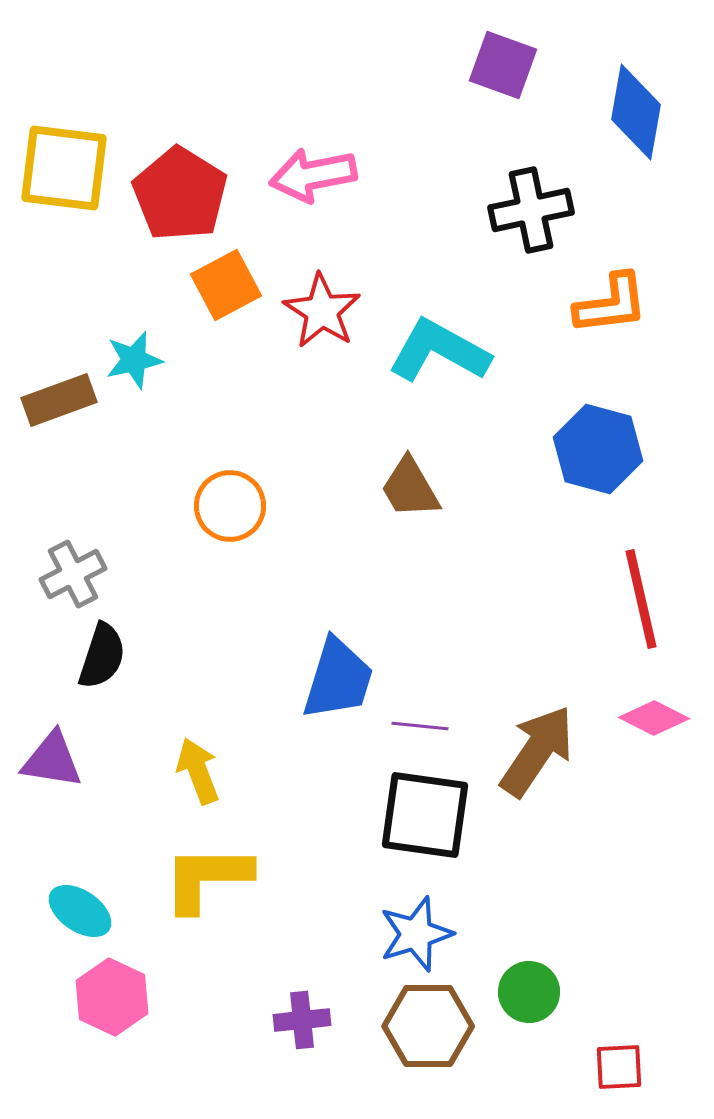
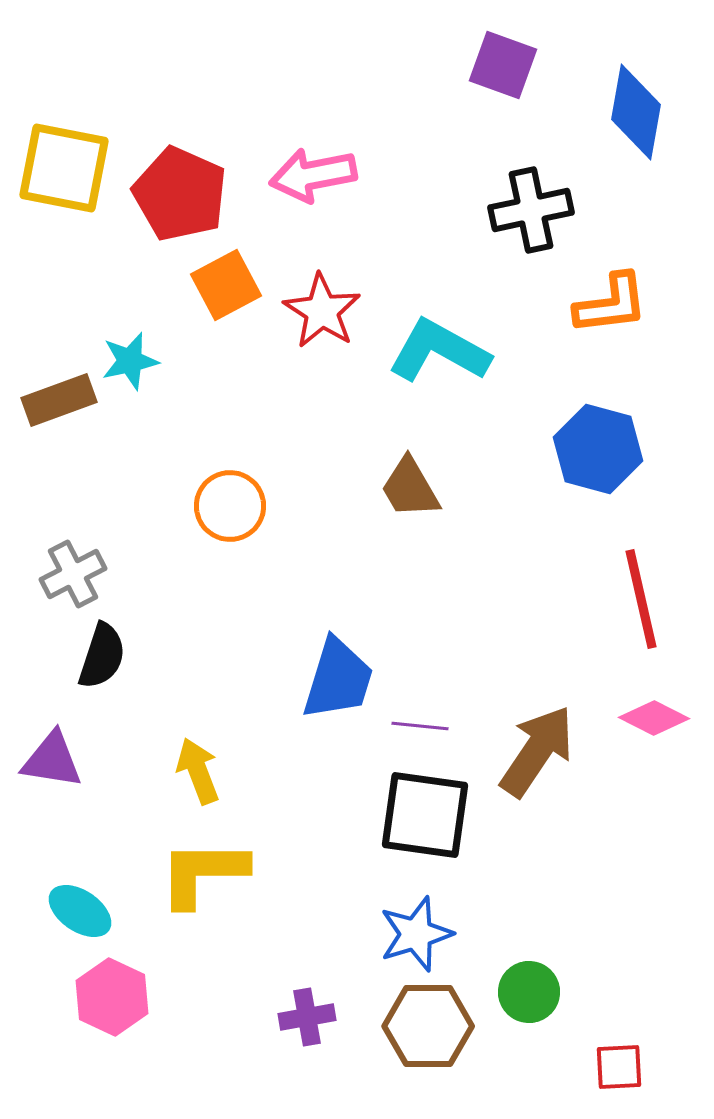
yellow square: rotated 4 degrees clockwise
red pentagon: rotated 8 degrees counterclockwise
cyan star: moved 4 px left, 1 px down
yellow L-shape: moved 4 px left, 5 px up
purple cross: moved 5 px right, 3 px up; rotated 4 degrees counterclockwise
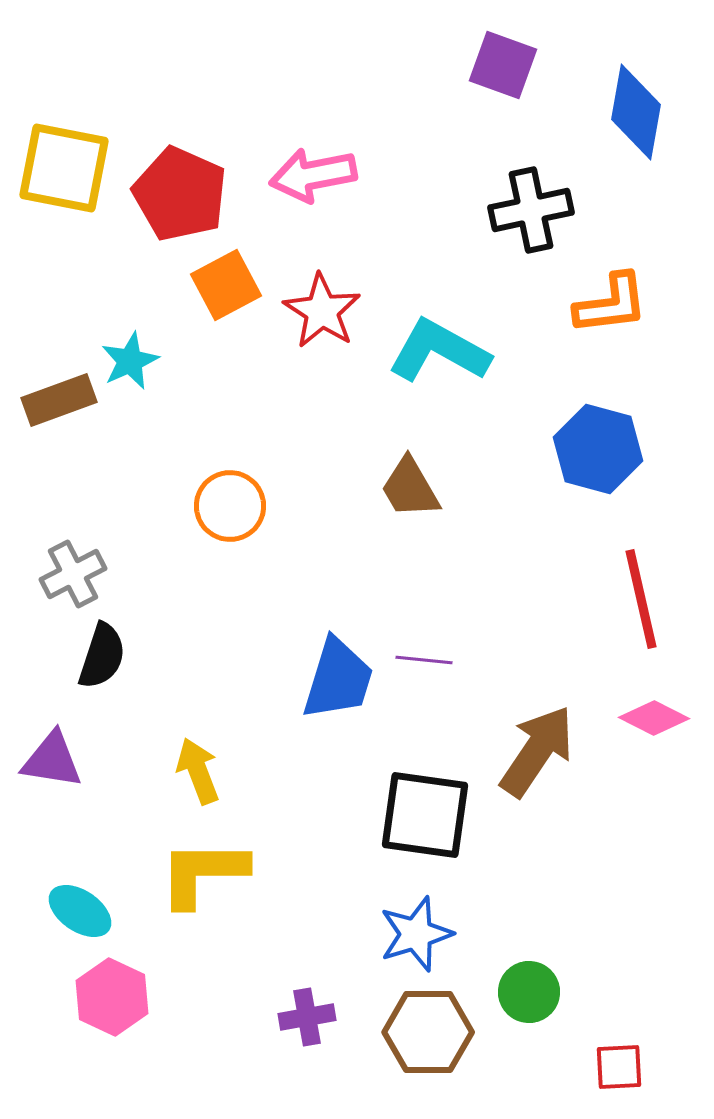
cyan star: rotated 12 degrees counterclockwise
purple line: moved 4 px right, 66 px up
brown hexagon: moved 6 px down
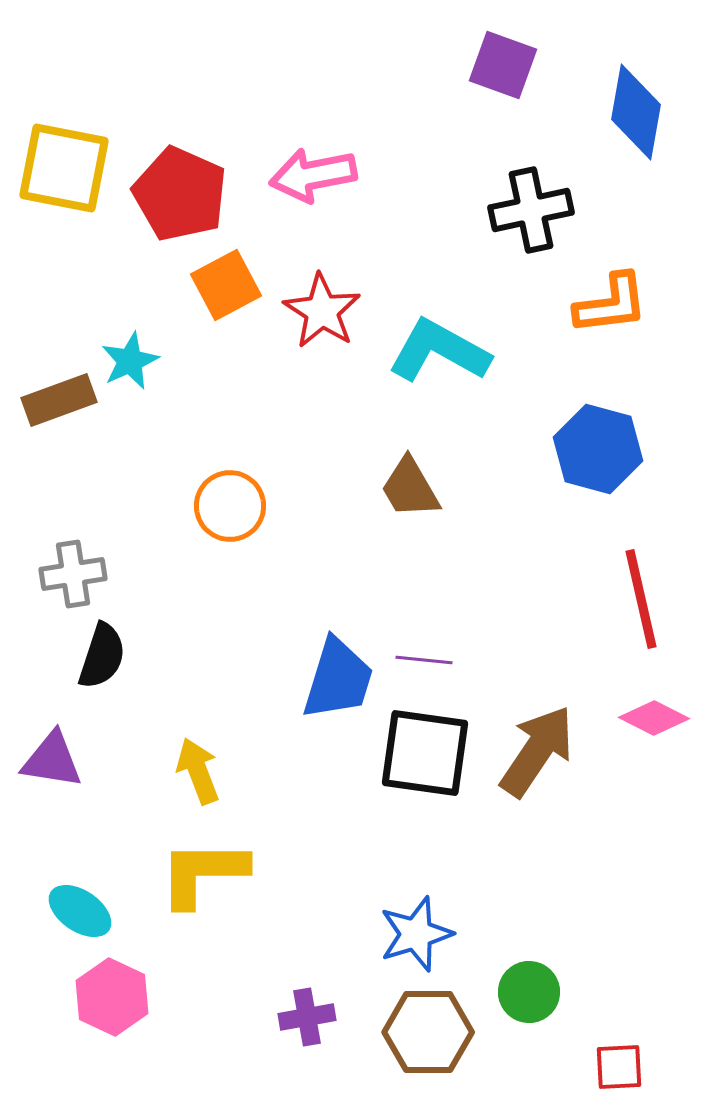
gray cross: rotated 18 degrees clockwise
black square: moved 62 px up
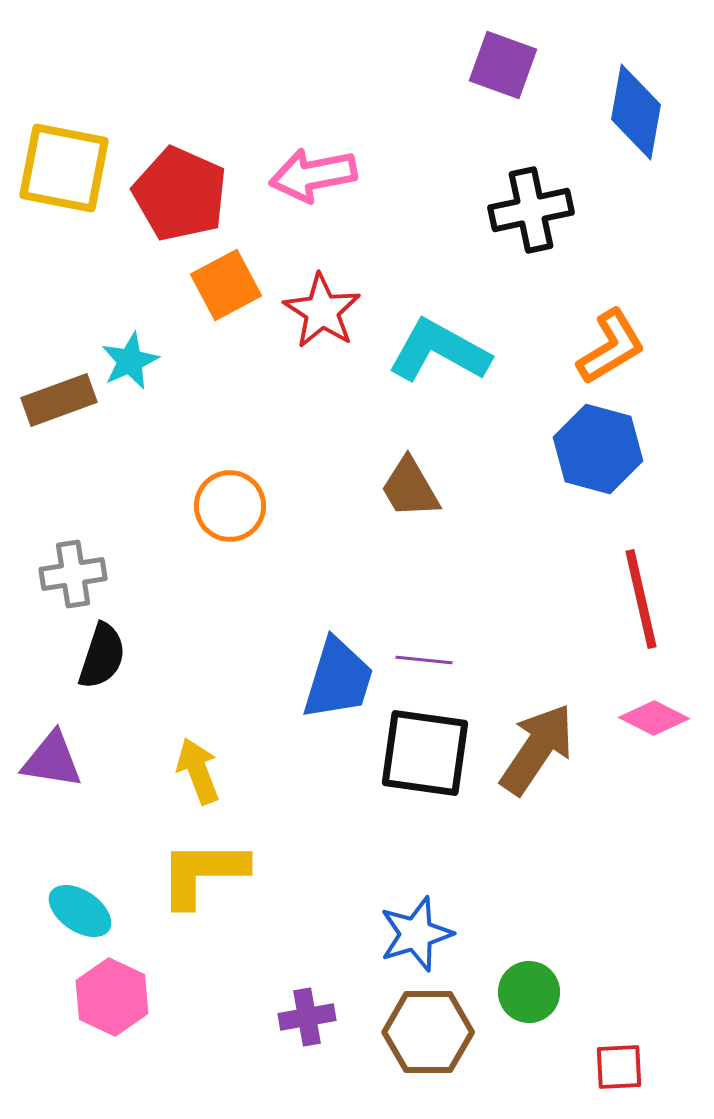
orange L-shape: moved 43 px down; rotated 24 degrees counterclockwise
brown arrow: moved 2 px up
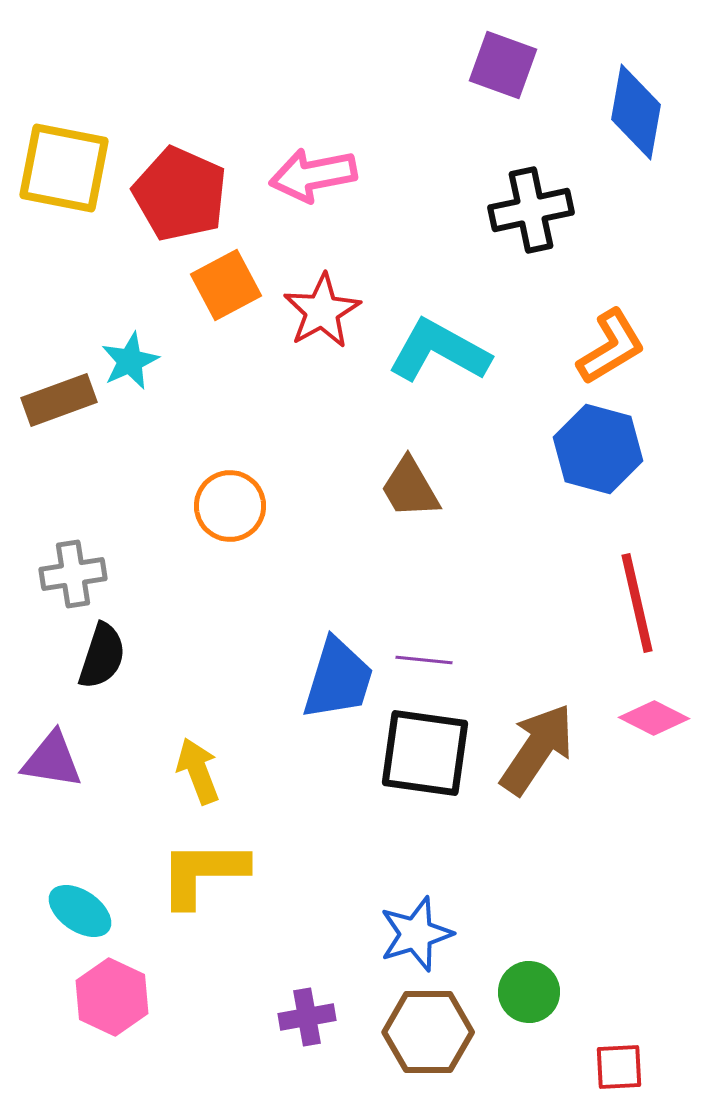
red star: rotated 10 degrees clockwise
red line: moved 4 px left, 4 px down
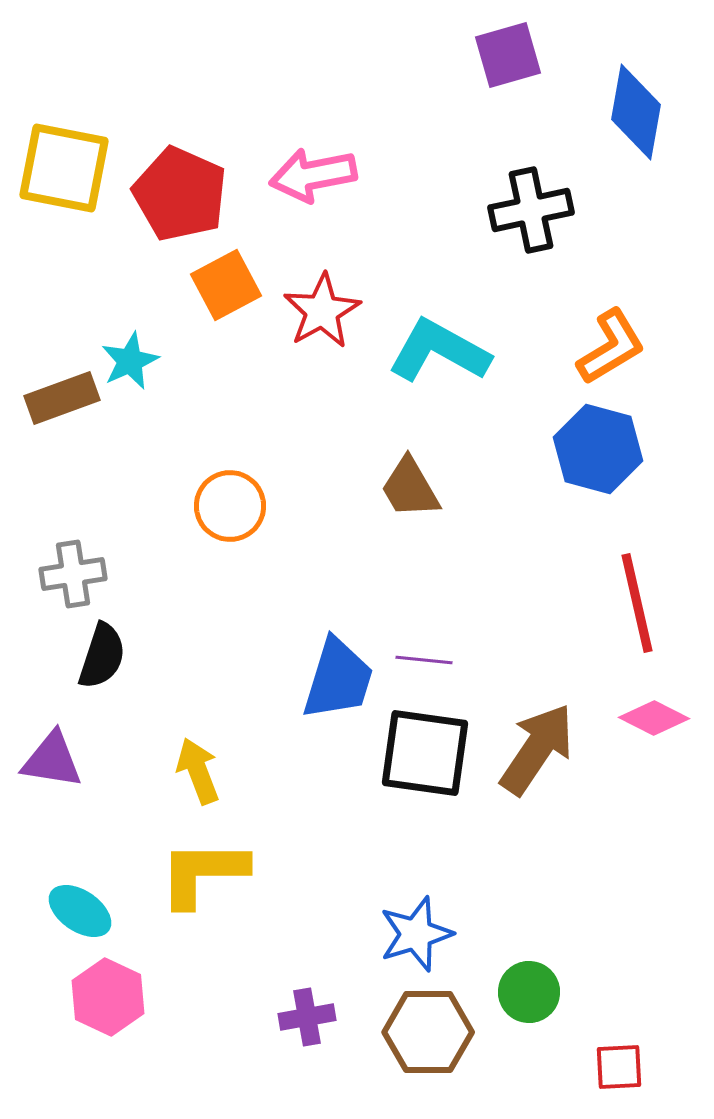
purple square: moved 5 px right, 10 px up; rotated 36 degrees counterclockwise
brown rectangle: moved 3 px right, 2 px up
pink hexagon: moved 4 px left
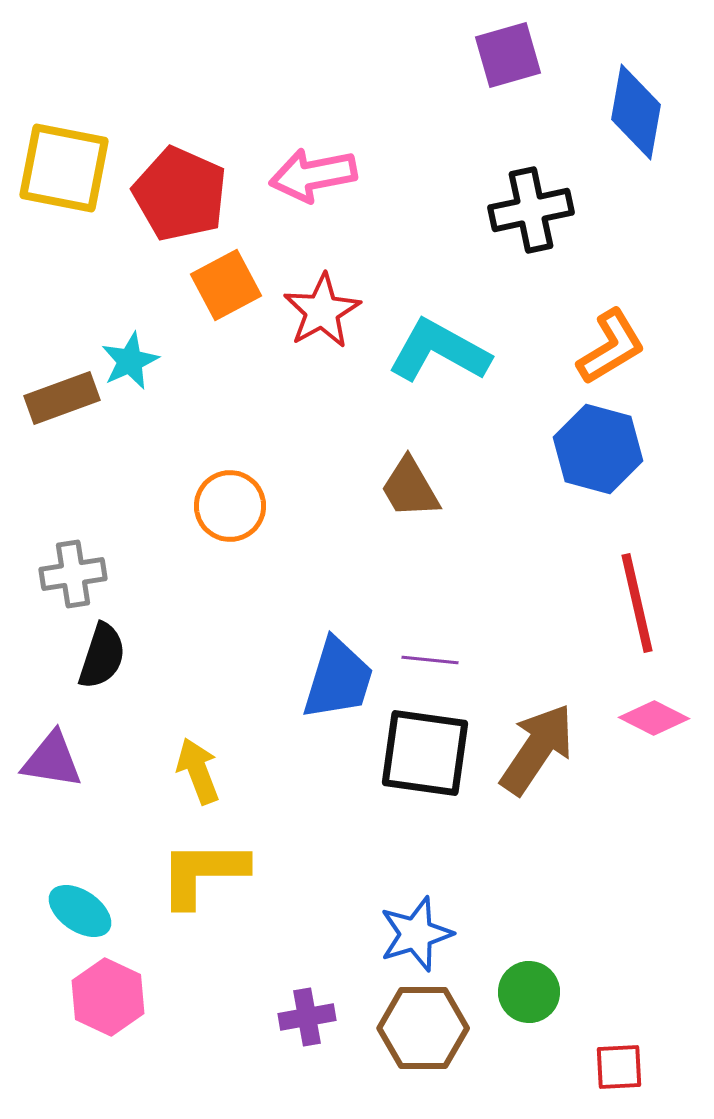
purple line: moved 6 px right
brown hexagon: moved 5 px left, 4 px up
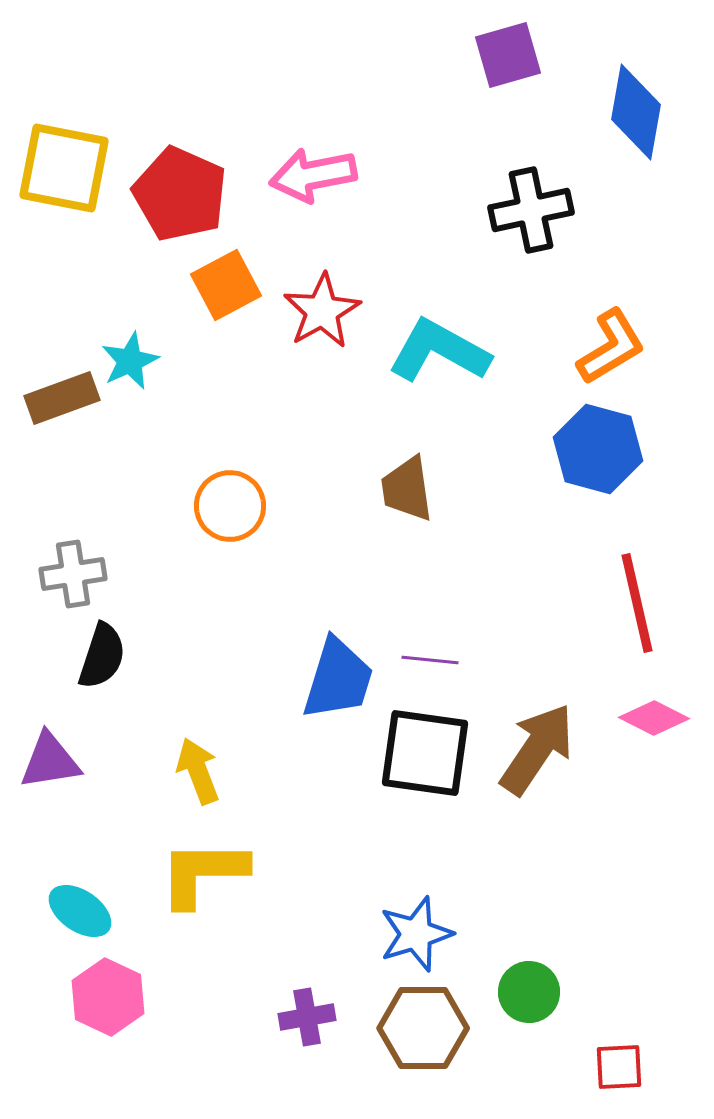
brown trapezoid: moved 3 px left, 1 px down; rotated 22 degrees clockwise
purple triangle: moved 2 px left, 1 px down; rotated 18 degrees counterclockwise
